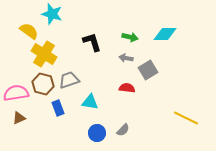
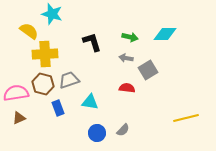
yellow cross: moved 1 px right; rotated 35 degrees counterclockwise
yellow line: rotated 40 degrees counterclockwise
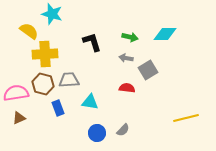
gray trapezoid: rotated 15 degrees clockwise
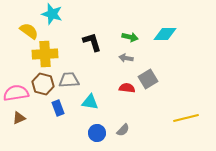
gray square: moved 9 px down
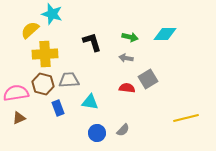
yellow semicircle: moved 1 px right, 1 px up; rotated 78 degrees counterclockwise
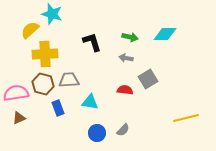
red semicircle: moved 2 px left, 2 px down
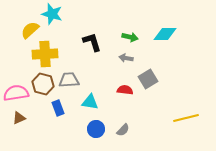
blue circle: moved 1 px left, 4 px up
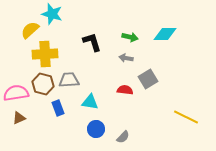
yellow line: moved 1 px up; rotated 40 degrees clockwise
gray semicircle: moved 7 px down
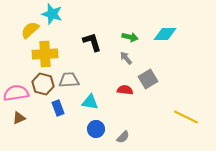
gray arrow: rotated 40 degrees clockwise
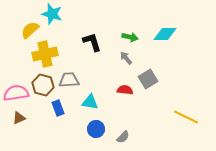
yellow cross: rotated 10 degrees counterclockwise
brown hexagon: moved 1 px down
